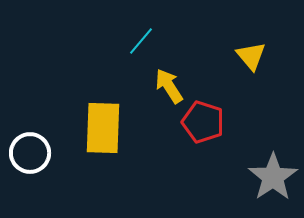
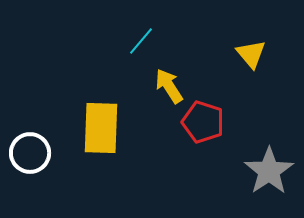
yellow triangle: moved 2 px up
yellow rectangle: moved 2 px left
gray star: moved 4 px left, 6 px up
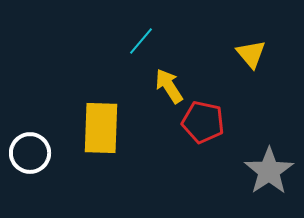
red pentagon: rotated 6 degrees counterclockwise
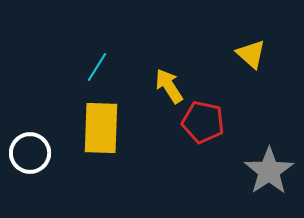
cyan line: moved 44 px left, 26 px down; rotated 8 degrees counterclockwise
yellow triangle: rotated 8 degrees counterclockwise
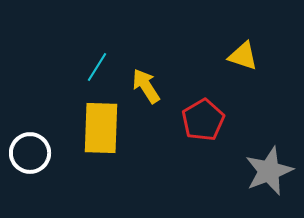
yellow triangle: moved 8 px left, 2 px down; rotated 24 degrees counterclockwise
yellow arrow: moved 23 px left
red pentagon: moved 2 px up; rotated 30 degrees clockwise
gray star: rotated 12 degrees clockwise
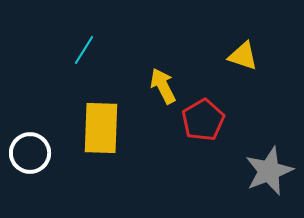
cyan line: moved 13 px left, 17 px up
yellow arrow: moved 17 px right; rotated 6 degrees clockwise
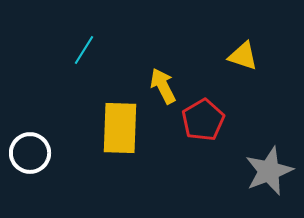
yellow rectangle: moved 19 px right
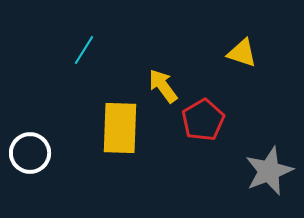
yellow triangle: moved 1 px left, 3 px up
yellow arrow: rotated 9 degrees counterclockwise
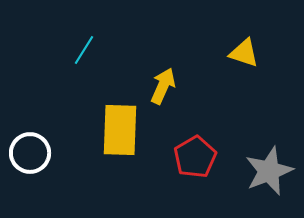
yellow triangle: moved 2 px right
yellow arrow: rotated 60 degrees clockwise
red pentagon: moved 8 px left, 37 px down
yellow rectangle: moved 2 px down
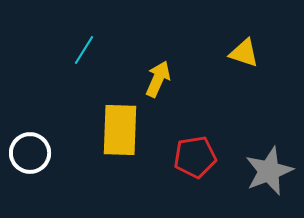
yellow arrow: moved 5 px left, 7 px up
red pentagon: rotated 21 degrees clockwise
